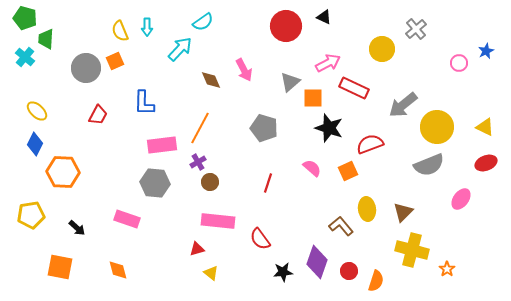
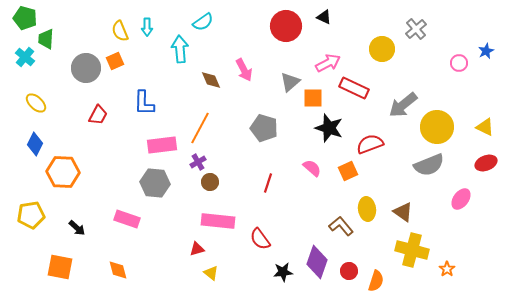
cyan arrow at (180, 49): rotated 48 degrees counterclockwise
yellow ellipse at (37, 111): moved 1 px left, 8 px up
brown triangle at (403, 212): rotated 40 degrees counterclockwise
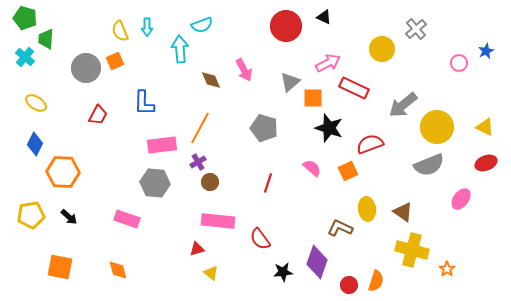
cyan semicircle at (203, 22): moved 1 px left, 3 px down; rotated 15 degrees clockwise
yellow ellipse at (36, 103): rotated 10 degrees counterclockwise
brown L-shape at (341, 226): moved 1 px left, 2 px down; rotated 25 degrees counterclockwise
black arrow at (77, 228): moved 8 px left, 11 px up
red circle at (349, 271): moved 14 px down
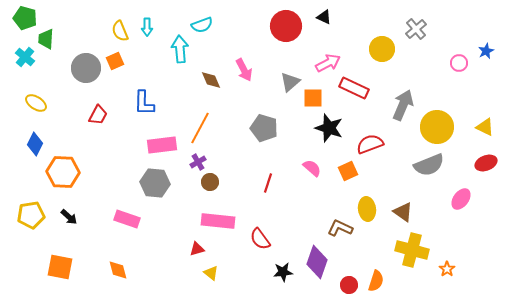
gray arrow at (403, 105): rotated 152 degrees clockwise
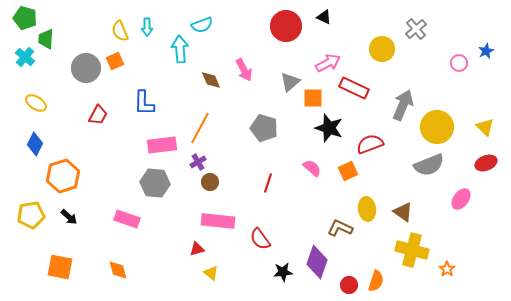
yellow triangle at (485, 127): rotated 18 degrees clockwise
orange hexagon at (63, 172): moved 4 px down; rotated 20 degrees counterclockwise
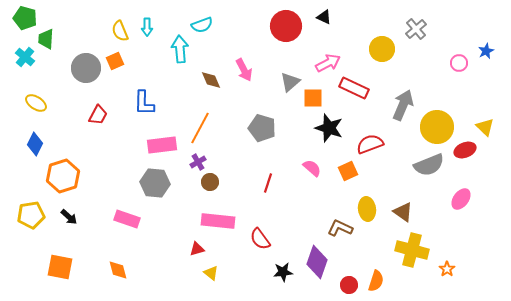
gray pentagon at (264, 128): moved 2 px left
red ellipse at (486, 163): moved 21 px left, 13 px up
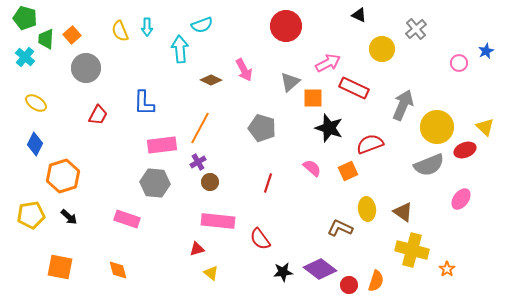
black triangle at (324, 17): moved 35 px right, 2 px up
orange square at (115, 61): moved 43 px left, 26 px up; rotated 18 degrees counterclockwise
brown diamond at (211, 80): rotated 40 degrees counterclockwise
purple diamond at (317, 262): moved 3 px right, 7 px down; rotated 72 degrees counterclockwise
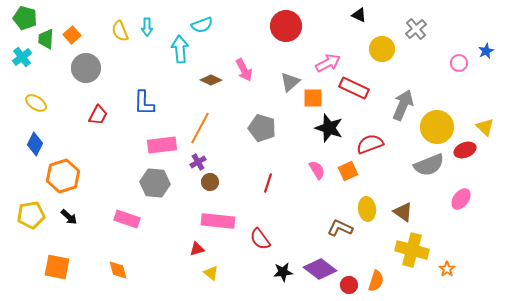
cyan cross at (25, 57): moved 3 px left; rotated 12 degrees clockwise
pink semicircle at (312, 168): moved 5 px right, 2 px down; rotated 18 degrees clockwise
orange square at (60, 267): moved 3 px left
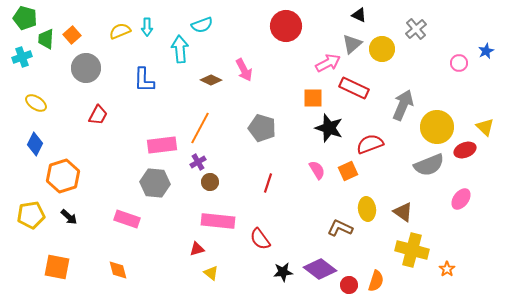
yellow semicircle at (120, 31): rotated 90 degrees clockwise
cyan cross at (22, 57): rotated 18 degrees clockwise
gray triangle at (290, 82): moved 62 px right, 38 px up
blue L-shape at (144, 103): moved 23 px up
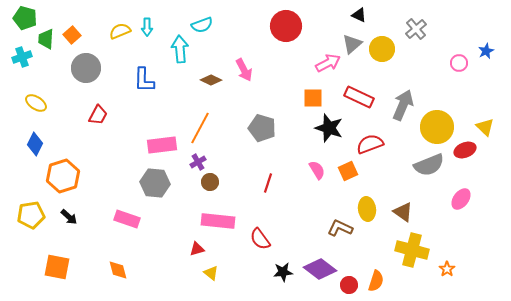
red rectangle at (354, 88): moved 5 px right, 9 px down
